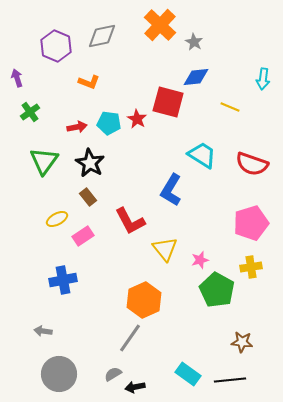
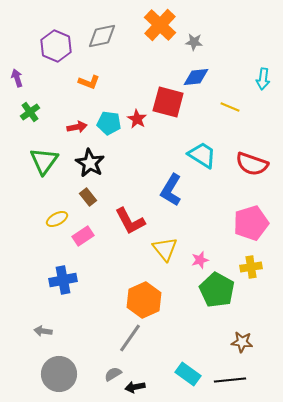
gray star: rotated 24 degrees counterclockwise
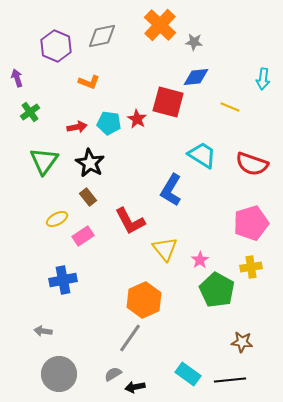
pink star: rotated 18 degrees counterclockwise
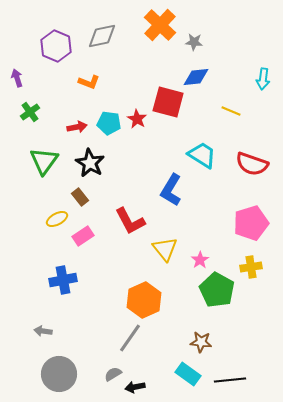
yellow line: moved 1 px right, 4 px down
brown rectangle: moved 8 px left
brown star: moved 41 px left
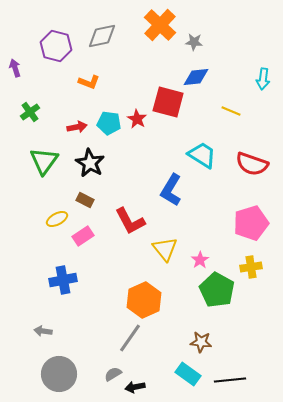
purple hexagon: rotated 8 degrees counterclockwise
purple arrow: moved 2 px left, 10 px up
brown rectangle: moved 5 px right, 3 px down; rotated 24 degrees counterclockwise
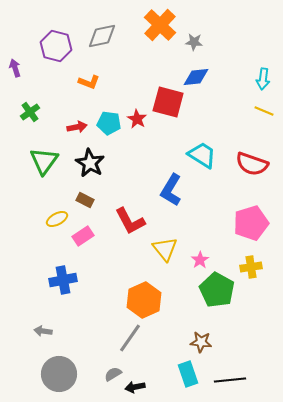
yellow line: moved 33 px right
cyan rectangle: rotated 35 degrees clockwise
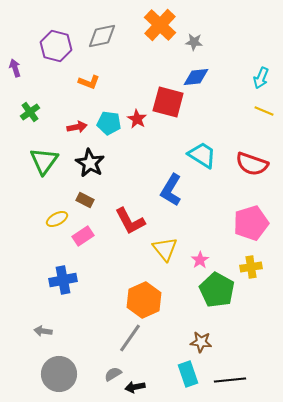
cyan arrow: moved 2 px left, 1 px up; rotated 15 degrees clockwise
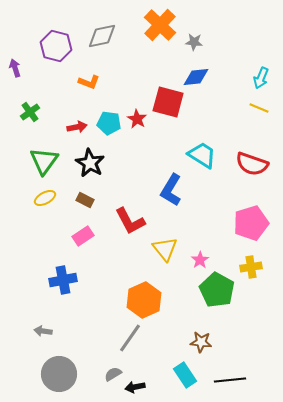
yellow line: moved 5 px left, 3 px up
yellow ellipse: moved 12 px left, 21 px up
cyan rectangle: moved 3 px left, 1 px down; rotated 15 degrees counterclockwise
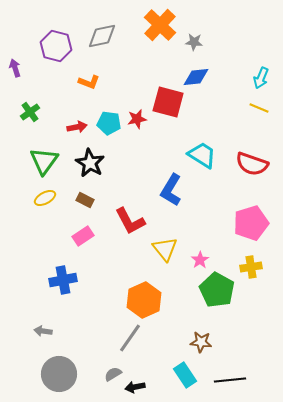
red star: rotated 30 degrees clockwise
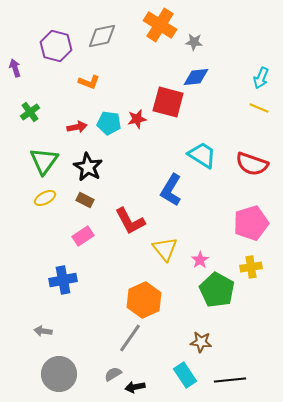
orange cross: rotated 12 degrees counterclockwise
black star: moved 2 px left, 4 px down
